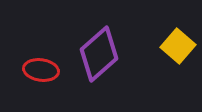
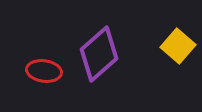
red ellipse: moved 3 px right, 1 px down
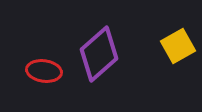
yellow square: rotated 20 degrees clockwise
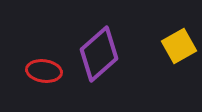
yellow square: moved 1 px right
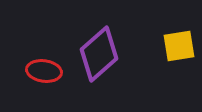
yellow square: rotated 20 degrees clockwise
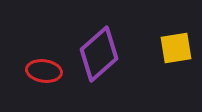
yellow square: moved 3 px left, 2 px down
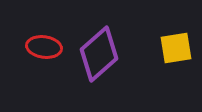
red ellipse: moved 24 px up
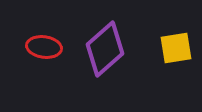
purple diamond: moved 6 px right, 5 px up
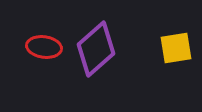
purple diamond: moved 9 px left
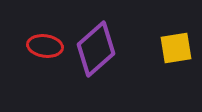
red ellipse: moved 1 px right, 1 px up
